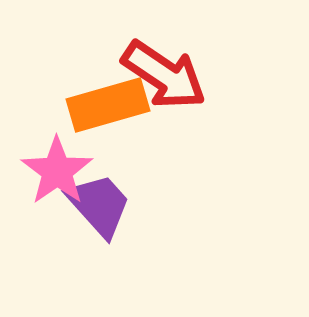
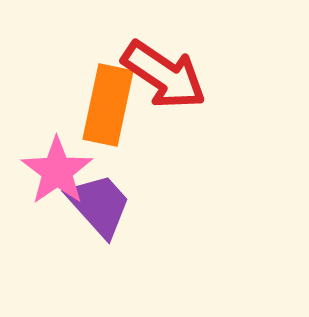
orange rectangle: rotated 62 degrees counterclockwise
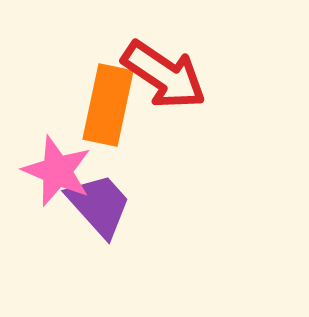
pink star: rotated 14 degrees counterclockwise
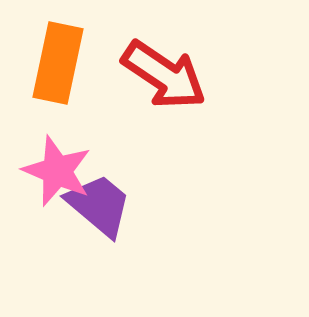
orange rectangle: moved 50 px left, 42 px up
purple trapezoid: rotated 8 degrees counterclockwise
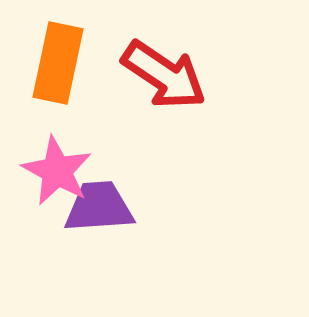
pink star: rotated 6 degrees clockwise
purple trapezoid: moved 2 px down; rotated 44 degrees counterclockwise
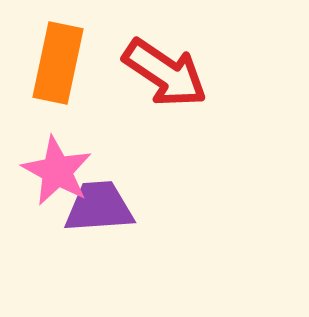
red arrow: moved 1 px right, 2 px up
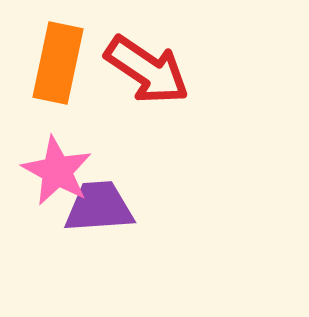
red arrow: moved 18 px left, 3 px up
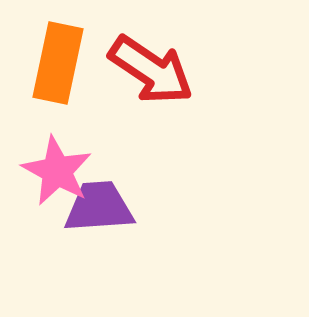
red arrow: moved 4 px right
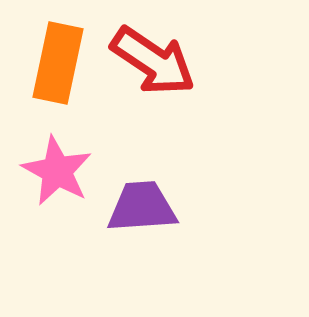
red arrow: moved 2 px right, 9 px up
purple trapezoid: moved 43 px right
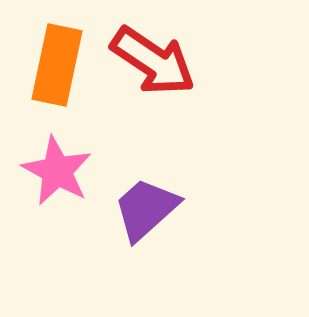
orange rectangle: moved 1 px left, 2 px down
purple trapezoid: moved 4 px right, 2 px down; rotated 38 degrees counterclockwise
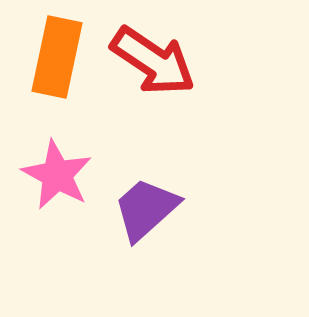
orange rectangle: moved 8 px up
pink star: moved 4 px down
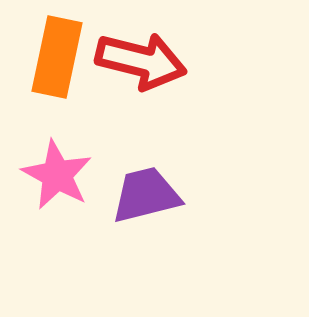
red arrow: moved 12 px left; rotated 20 degrees counterclockwise
purple trapezoid: moved 14 px up; rotated 28 degrees clockwise
